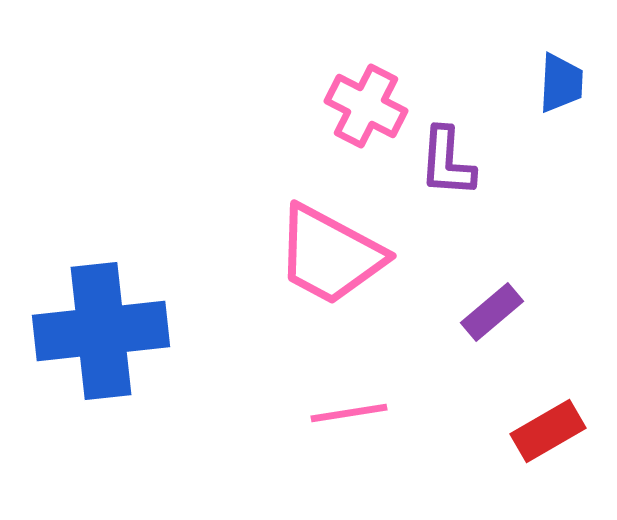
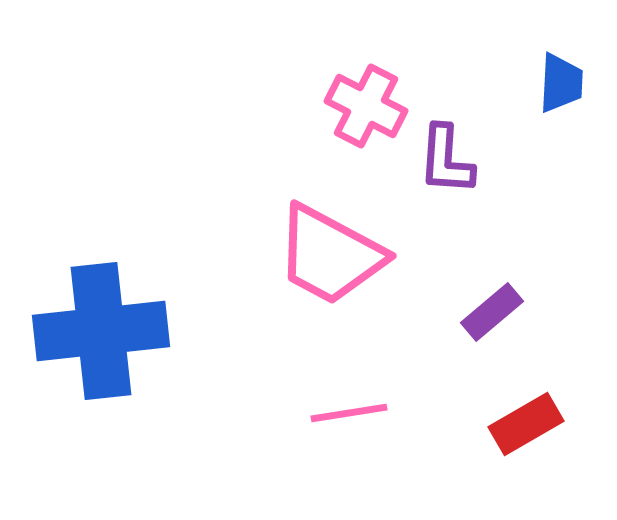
purple L-shape: moved 1 px left, 2 px up
red rectangle: moved 22 px left, 7 px up
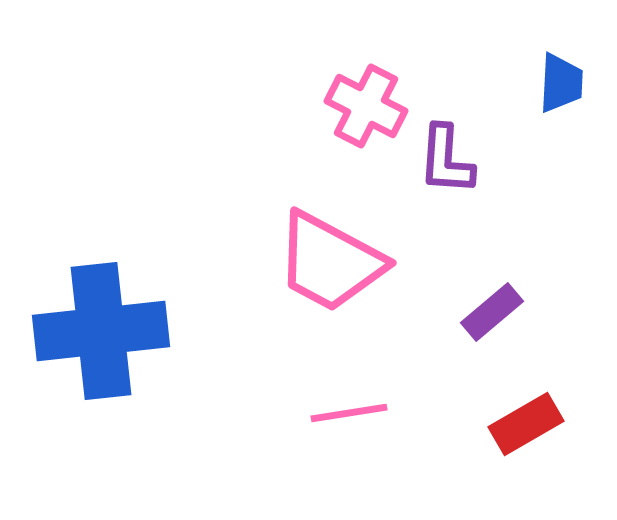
pink trapezoid: moved 7 px down
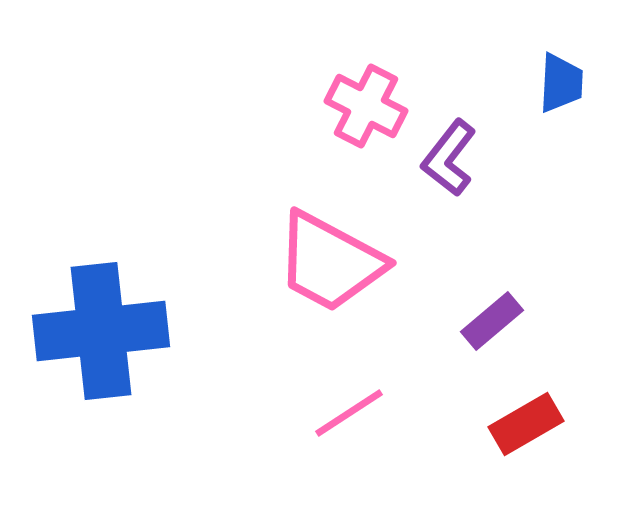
purple L-shape: moved 3 px right, 2 px up; rotated 34 degrees clockwise
purple rectangle: moved 9 px down
pink line: rotated 24 degrees counterclockwise
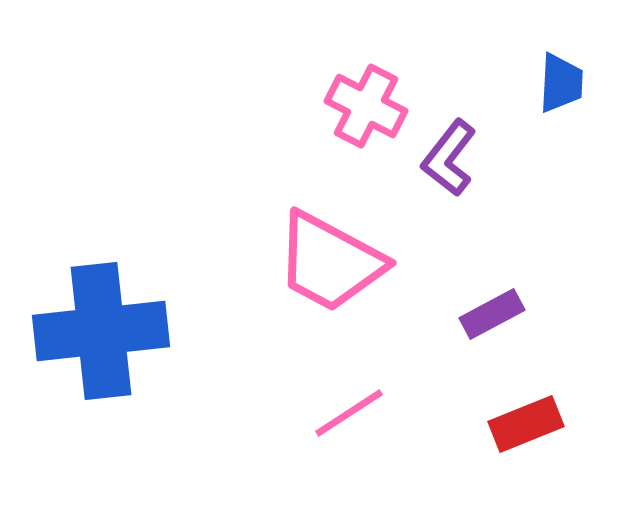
purple rectangle: moved 7 px up; rotated 12 degrees clockwise
red rectangle: rotated 8 degrees clockwise
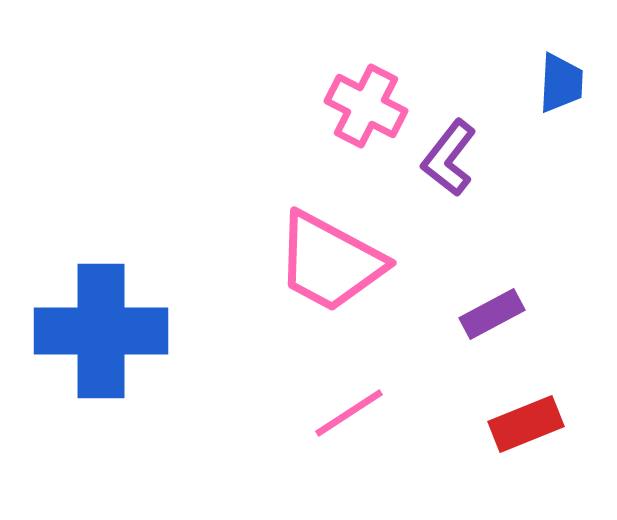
blue cross: rotated 6 degrees clockwise
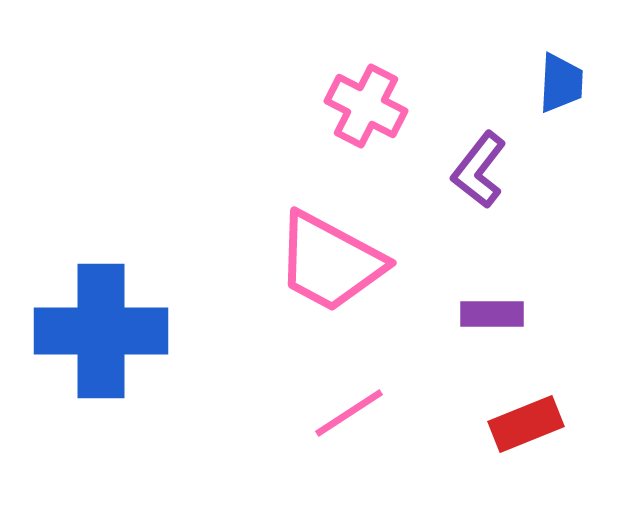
purple L-shape: moved 30 px right, 12 px down
purple rectangle: rotated 28 degrees clockwise
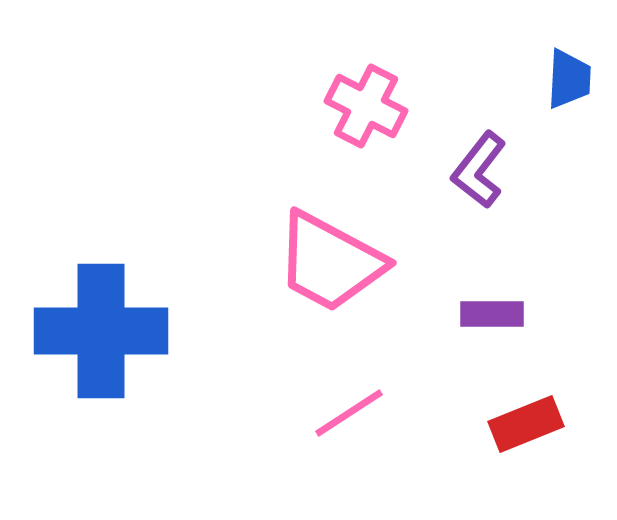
blue trapezoid: moved 8 px right, 4 px up
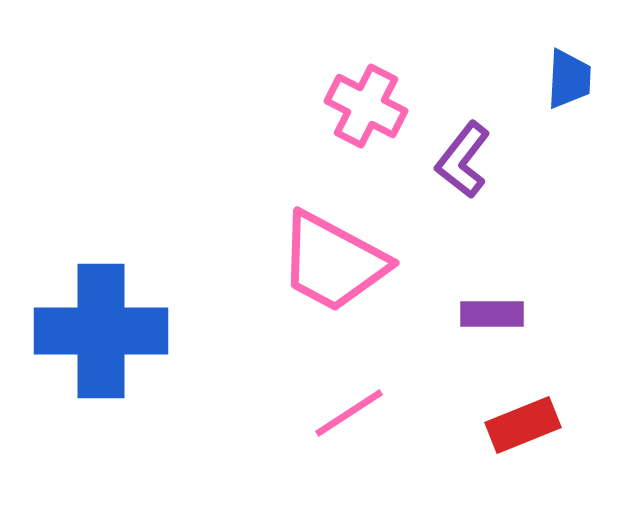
purple L-shape: moved 16 px left, 10 px up
pink trapezoid: moved 3 px right
red rectangle: moved 3 px left, 1 px down
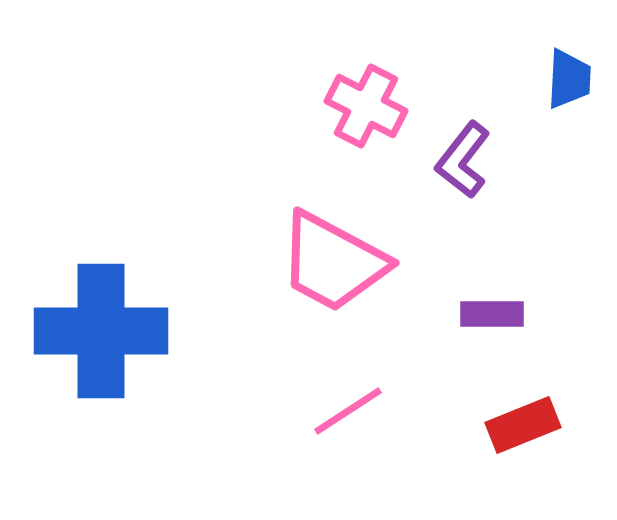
pink line: moved 1 px left, 2 px up
